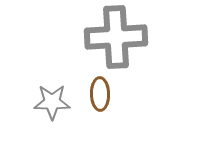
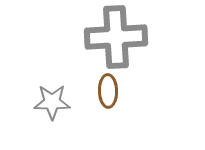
brown ellipse: moved 8 px right, 3 px up
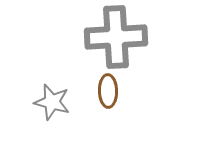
gray star: rotated 15 degrees clockwise
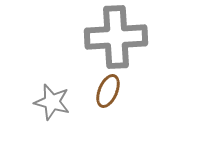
brown ellipse: rotated 24 degrees clockwise
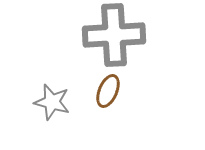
gray cross: moved 2 px left, 2 px up
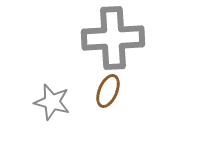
gray cross: moved 1 px left, 3 px down
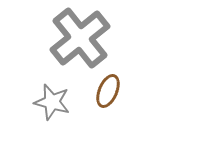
gray cross: moved 33 px left; rotated 36 degrees counterclockwise
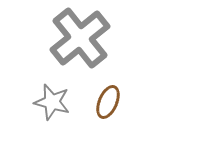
brown ellipse: moved 11 px down
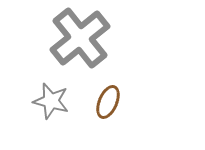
gray star: moved 1 px left, 1 px up
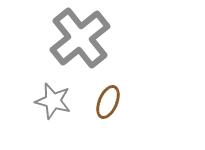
gray star: moved 2 px right
